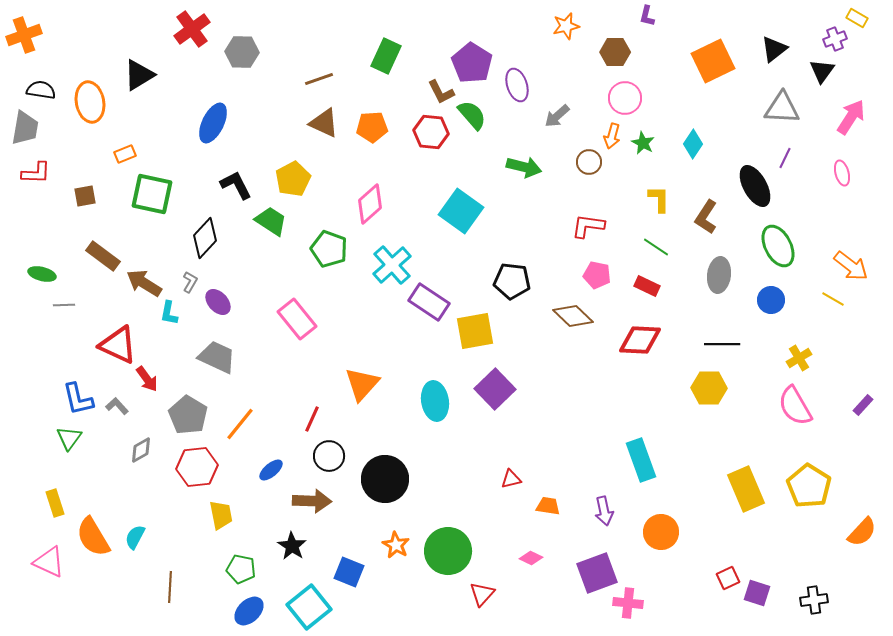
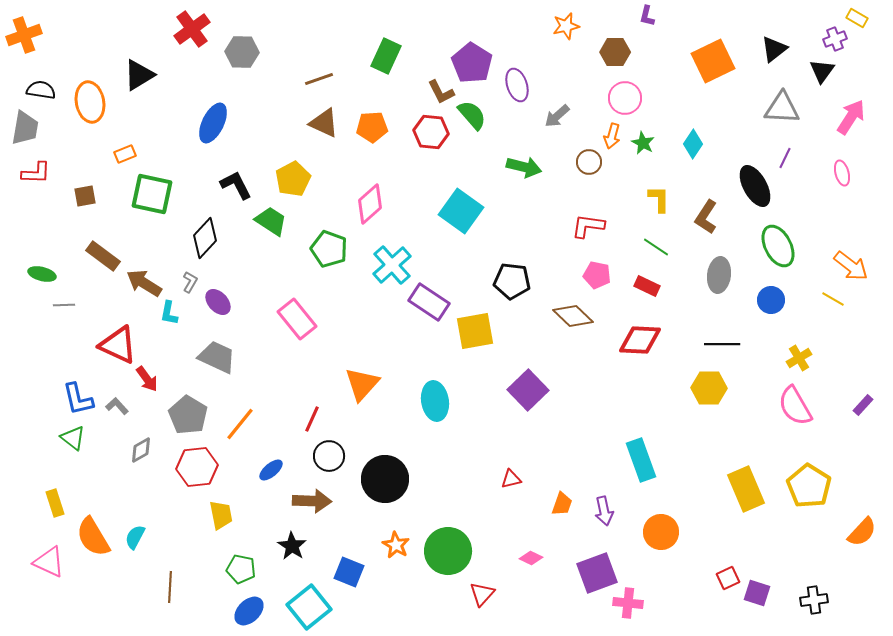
purple square at (495, 389): moved 33 px right, 1 px down
green triangle at (69, 438): moved 4 px right; rotated 28 degrees counterclockwise
orange trapezoid at (548, 506): moved 14 px right, 2 px up; rotated 100 degrees clockwise
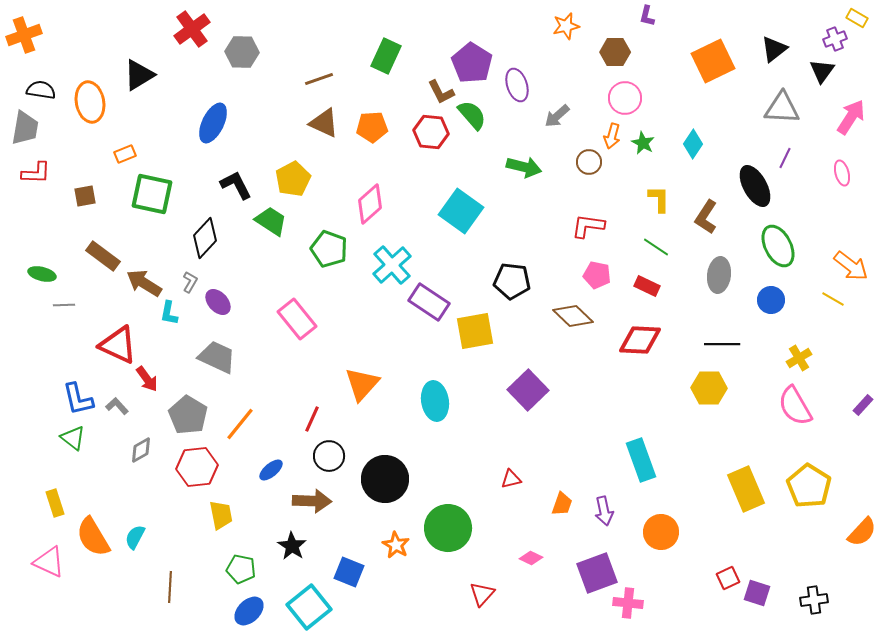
green circle at (448, 551): moved 23 px up
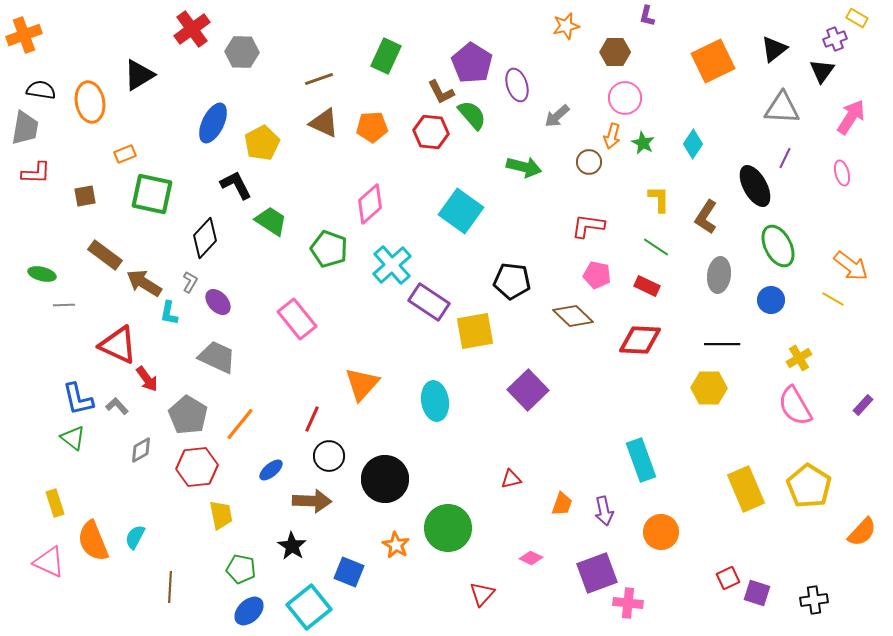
yellow pentagon at (293, 179): moved 31 px left, 36 px up
brown rectangle at (103, 256): moved 2 px right, 1 px up
orange semicircle at (93, 537): moved 4 px down; rotated 9 degrees clockwise
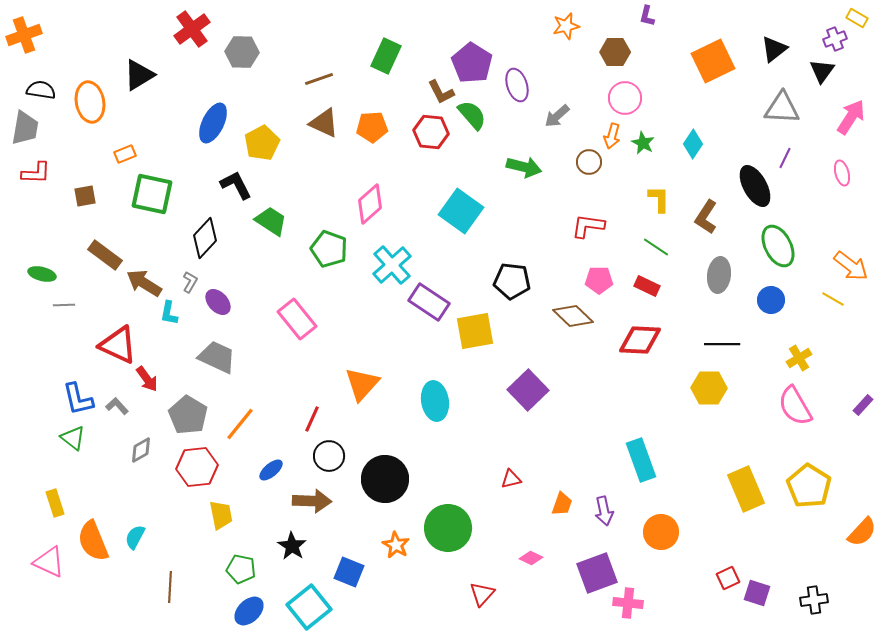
pink pentagon at (597, 275): moved 2 px right, 5 px down; rotated 12 degrees counterclockwise
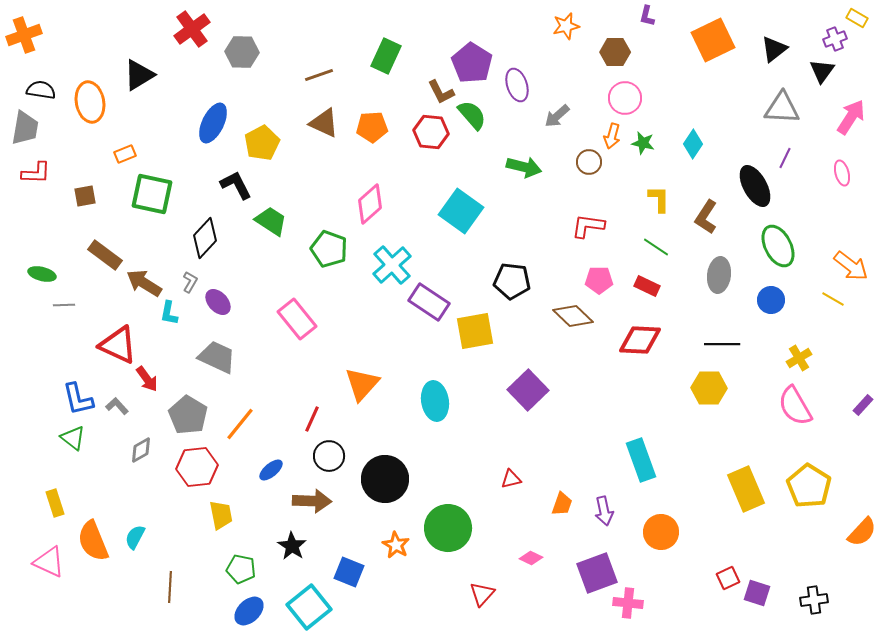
orange square at (713, 61): moved 21 px up
brown line at (319, 79): moved 4 px up
green star at (643, 143): rotated 15 degrees counterclockwise
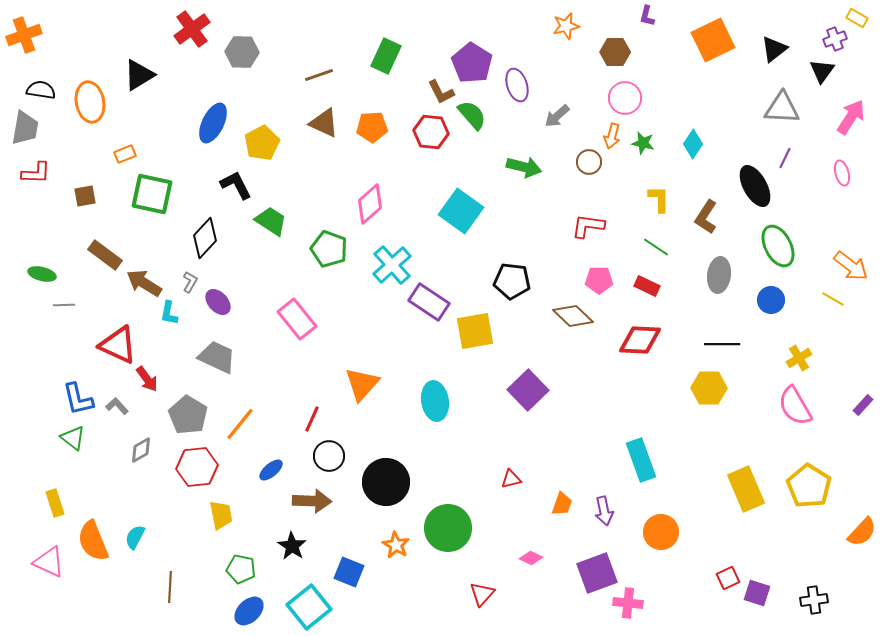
black circle at (385, 479): moved 1 px right, 3 px down
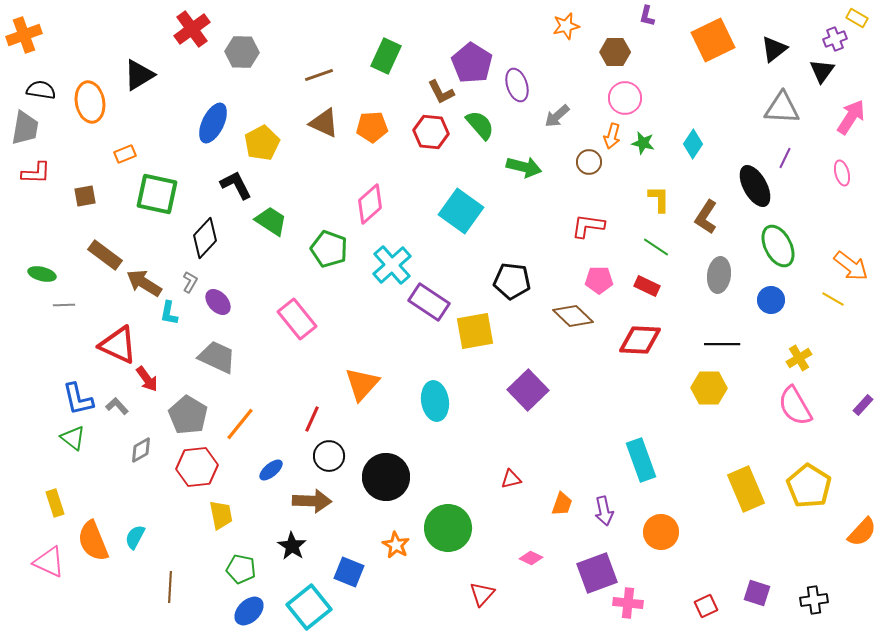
green semicircle at (472, 115): moved 8 px right, 10 px down
green square at (152, 194): moved 5 px right
black circle at (386, 482): moved 5 px up
red square at (728, 578): moved 22 px left, 28 px down
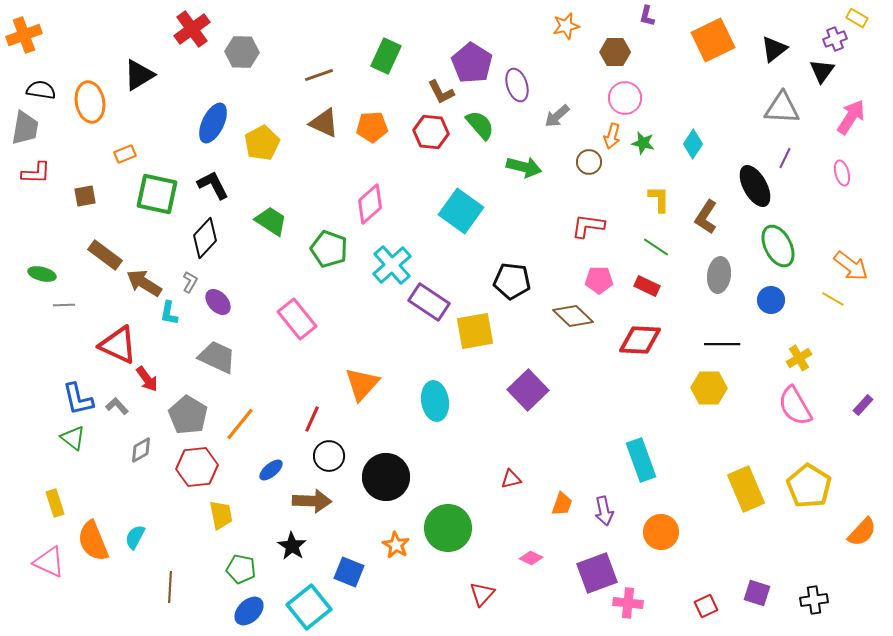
black L-shape at (236, 185): moved 23 px left
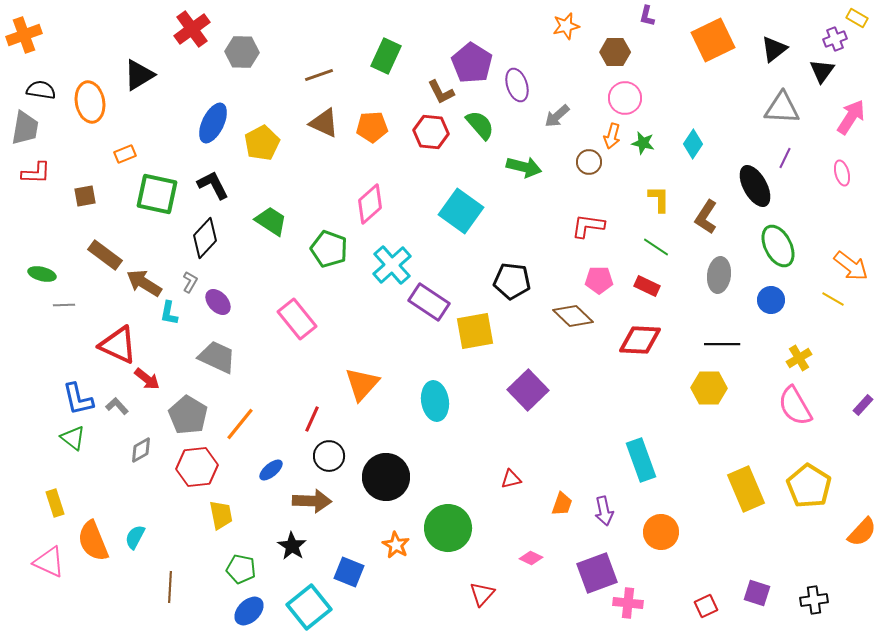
red arrow at (147, 379): rotated 16 degrees counterclockwise
